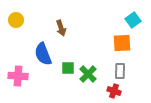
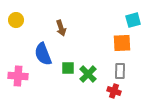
cyan square: rotated 21 degrees clockwise
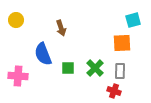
green cross: moved 7 px right, 6 px up
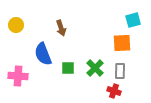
yellow circle: moved 5 px down
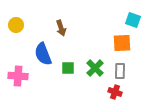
cyan square: rotated 35 degrees clockwise
red cross: moved 1 px right, 1 px down
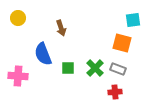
cyan square: rotated 28 degrees counterclockwise
yellow circle: moved 2 px right, 7 px up
orange square: rotated 18 degrees clockwise
gray rectangle: moved 2 px left, 2 px up; rotated 70 degrees counterclockwise
red cross: rotated 24 degrees counterclockwise
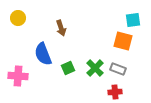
orange square: moved 1 px right, 2 px up
green square: rotated 24 degrees counterclockwise
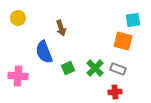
blue semicircle: moved 1 px right, 2 px up
